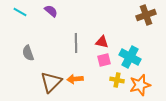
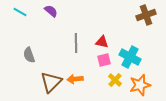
gray semicircle: moved 1 px right, 2 px down
yellow cross: moved 2 px left; rotated 32 degrees clockwise
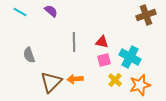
gray line: moved 2 px left, 1 px up
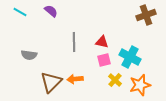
gray semicircle: rotated 63 degrees counterclockwise
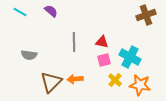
orange star: rotated 25 degrees clockwise
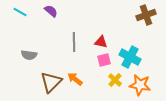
red triangle: moved 1 px left
orange arrow: rotated 42 degrees clockwise
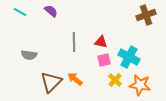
cyan cross: moved 1 px left
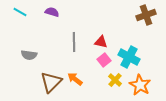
purple semicircle: moved 1 px right, 1 px down; rotated 24 degrees counterclockwise
pink square: rotated 24 degrees counterclockwise
orange star: rotated 20 degrees clockwise
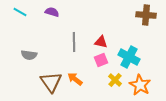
brown cross: rotated 24 degrees clockwise
pink square: moved 3 px left; rotated 16 degrees clockwise
brown triangle: rotated 20 degrees counterclockwise
